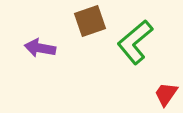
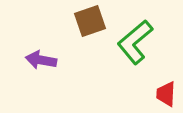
purple arrow: moved 1 px right, 12 px down
red trapezoid: rotated 32 degrees counterclockwise
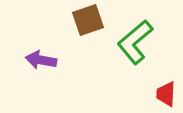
brown square: moved 2 px left, 1 px up
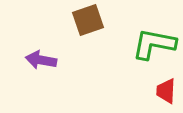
green L-shape: moved 19 px right, 2 px down; rotated 51 degrees clockwise
red trapezoid: moved 3 px up
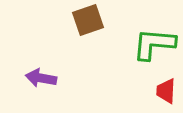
green L-shape: rotated 6 degrees counterclockwise
purple arrow: moved 18 px down
